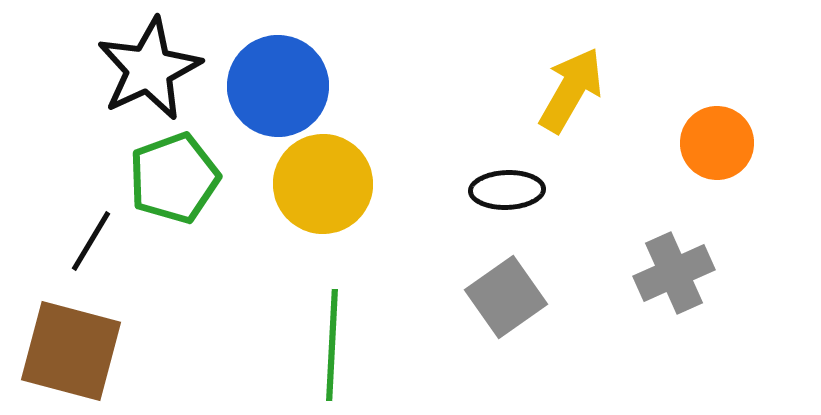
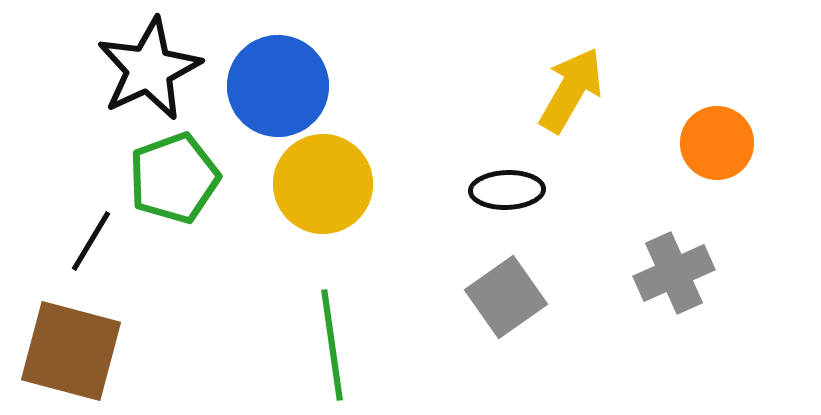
green line: rotated 11 degrees counterclockwise
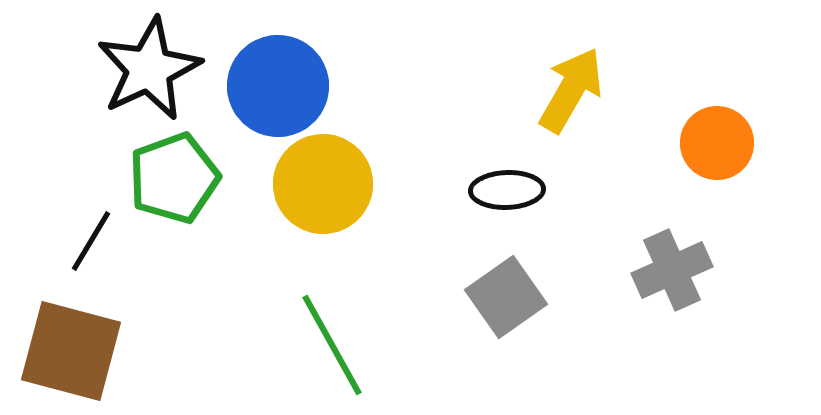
gray cross: moved 2 px left, 3 px up
green line: rotated 21 degrees counterclockwise
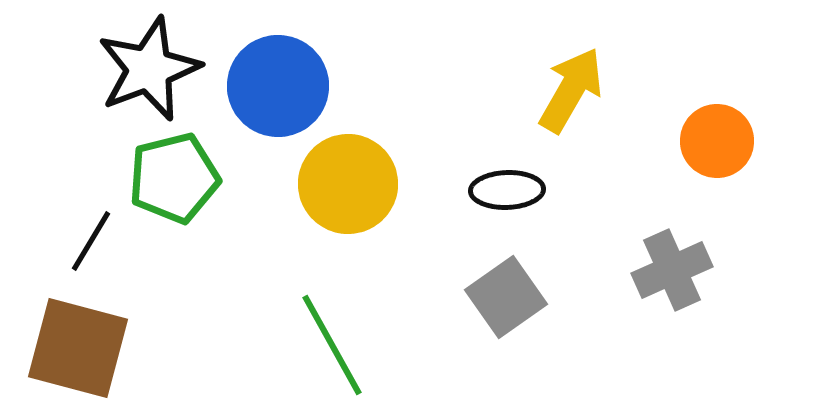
black star: rotated 4 degrees clockwise
orange circle: moved 2 px up
green pentagon: rotated 6 degrees clockwise
yellow circle: moved 25 px right
brown square: moved 7 px right, 3 px up
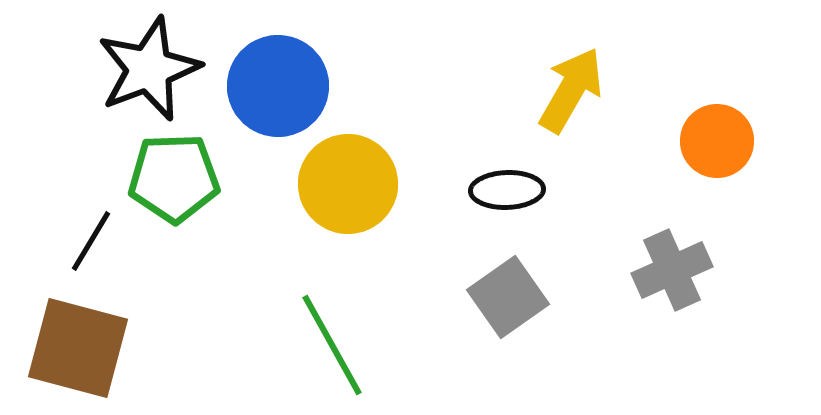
green pentagon: rotated 12 degrees clockwise
gray square: moved 2 px right
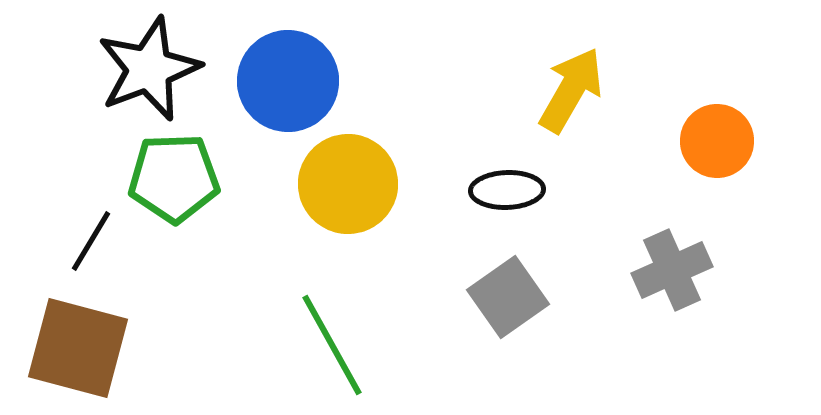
blue circle: moved 10 px right, 5 px up
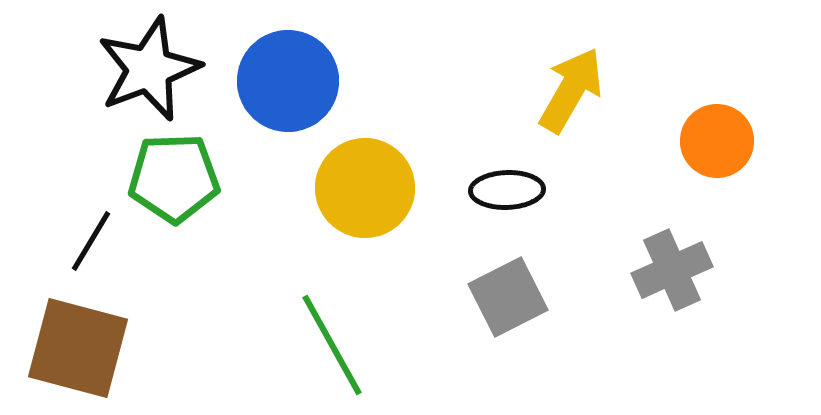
yellow circle: moved 17 px right, 4 px down
gray square: rotated 8 degrees clockwise
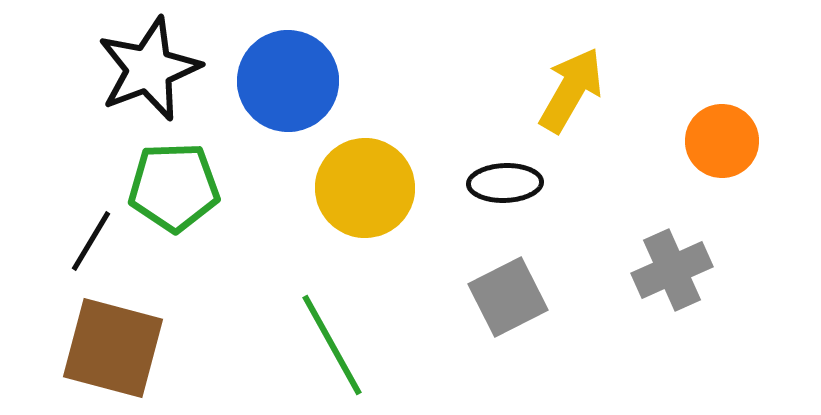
orange circle: moved 5 px right
green pentagon: moved 9 px down
black ellipse: moved 2 px left, 7 px up
brown square: moved 35 px right
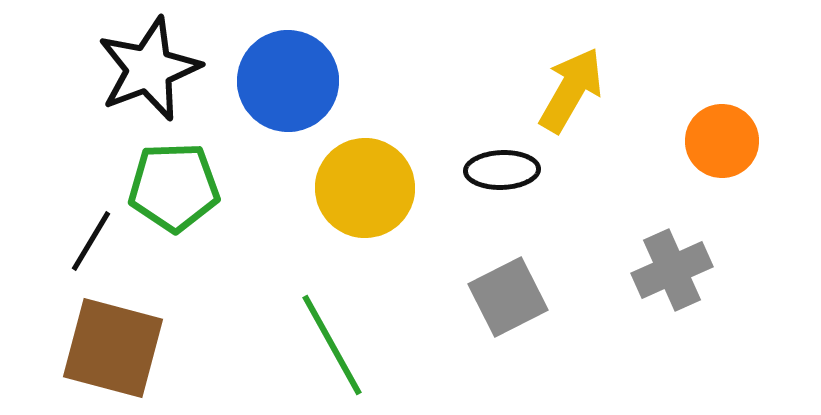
black ellipse: moved 3 px left, 13 px up
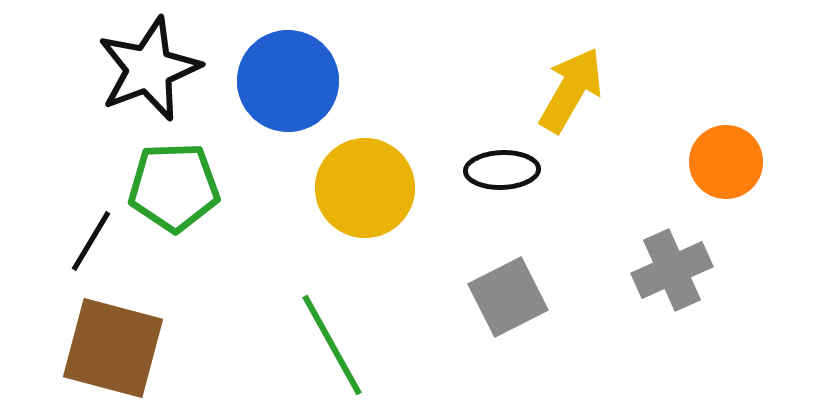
orange circle: moved 4 px right, 21 px down
